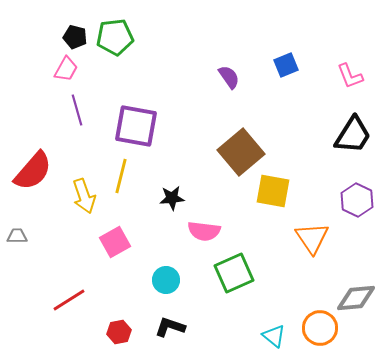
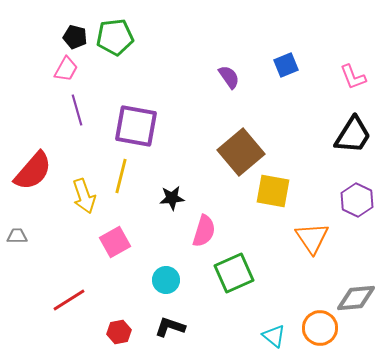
pink L-shape: moved 3 px right, 1 px down
pink semicircle: rotated 80 degrees counterclockwise
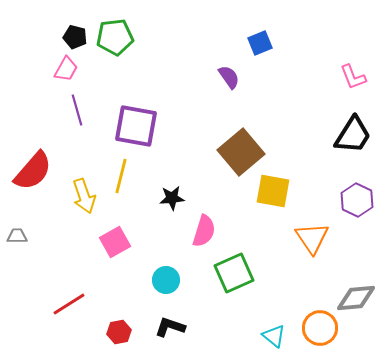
blue square: moved 26 px left, 22 px up
red line: moved 4 px down
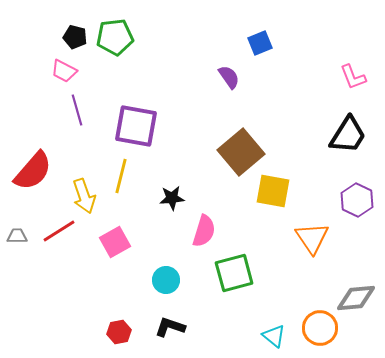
pink trapezoid: moved 2 px left, 2 px down; rotated 88 degrees clockwise
black trapezoid: moved 5 px left
green square: rotated 9 degrees clockwise
red line: moved 10 px left, 73 px up
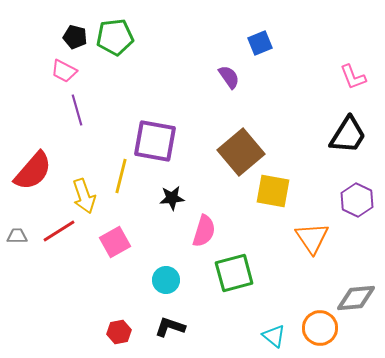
purple square: moved 19 px right, 15 px down
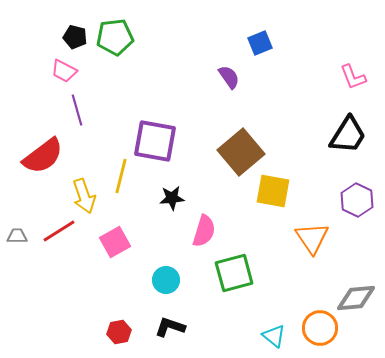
red semicircle: moved 10 px right, 15 px up; rotated 12 degrees clockwise
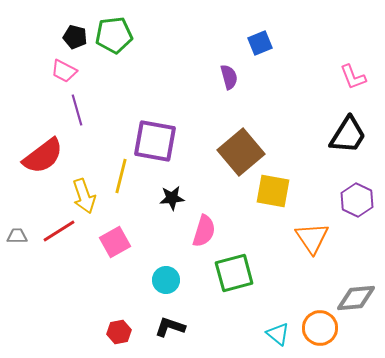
green pentagon: moved 1 px left, 2 px up
purple semicircle: rotated 20 degrees clockwise
cyan triangle: moved 4 px right, 2 px up
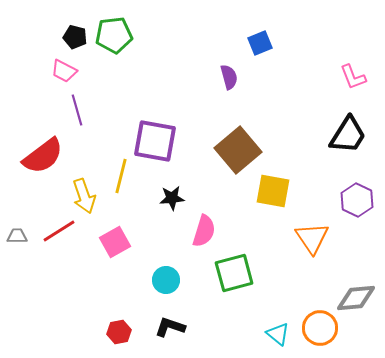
brown square: moved 3 px left, 2 px up
